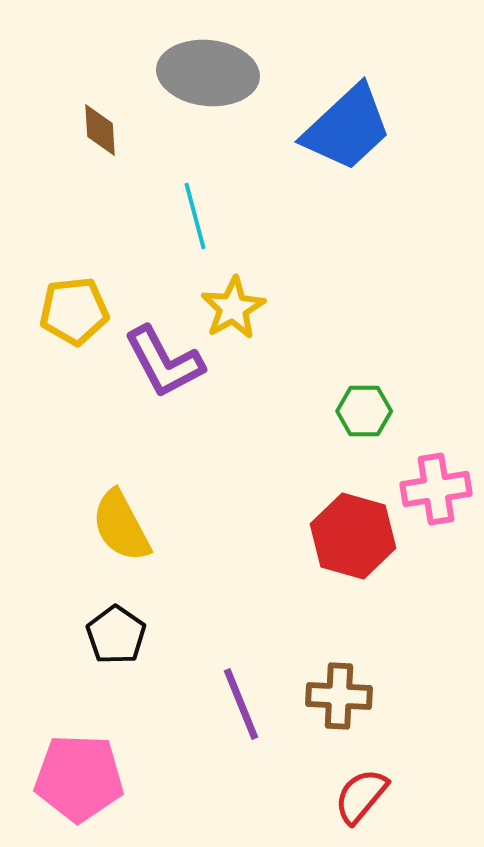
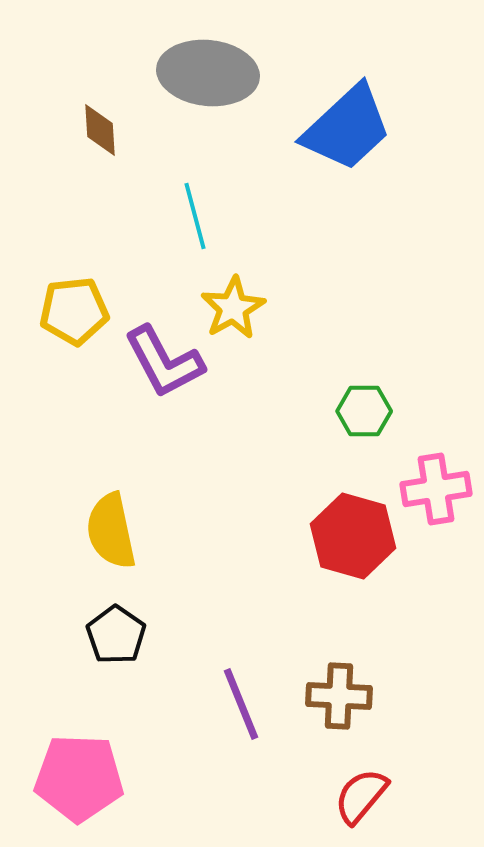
yellow semicircle: moved 10 px left, 5 px down; rotated 16 degrees clockwise
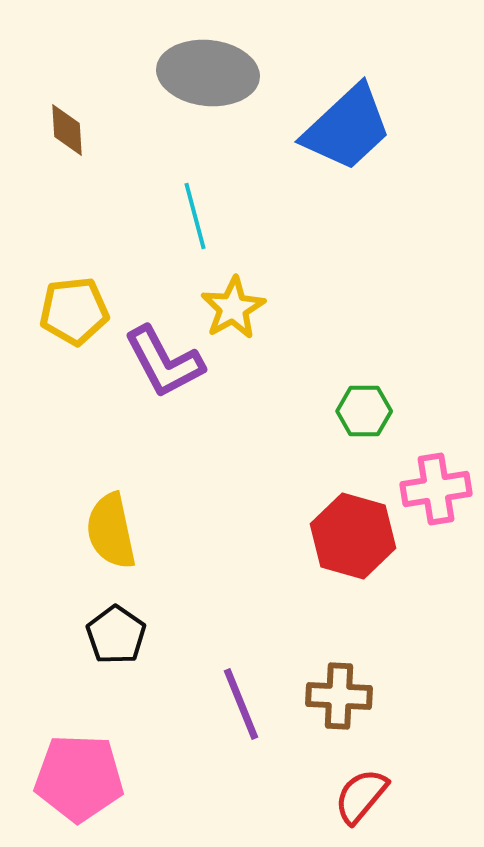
brown diamond: moved 33 px left
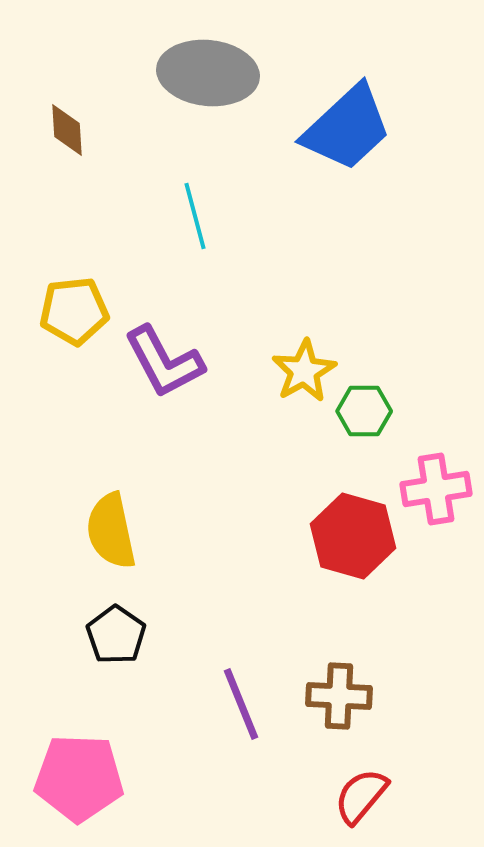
yellow star: moved 71 px right, 63 px down
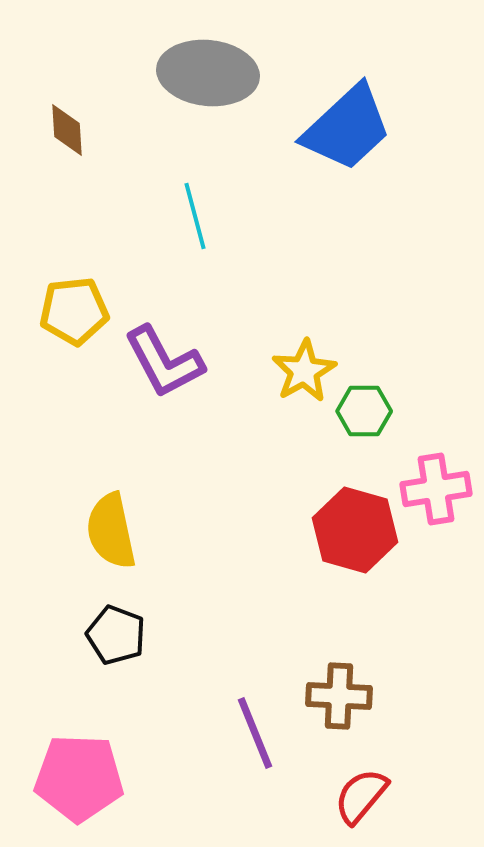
red hexagon: moved 2 px right, 6 px up
black pentagon: rotated 14 degrees counterclockwise
purple line: moved 14 px right, 29 px down
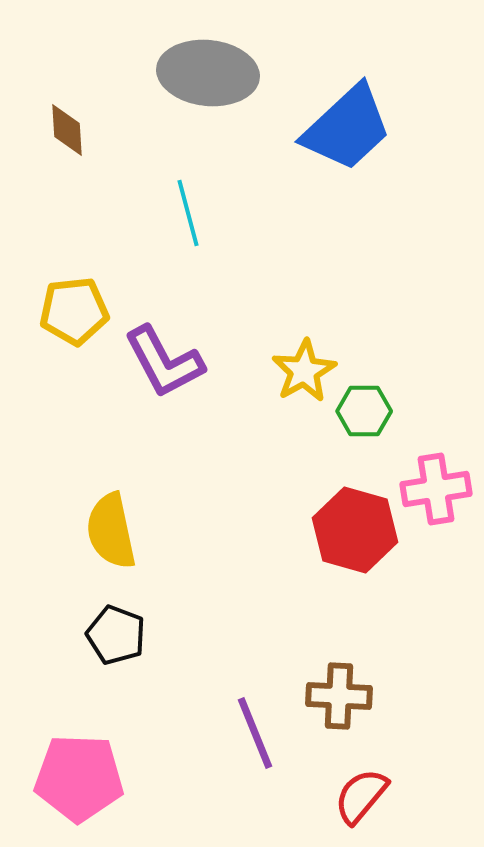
cyan line: moved 7 px left, 3 px up
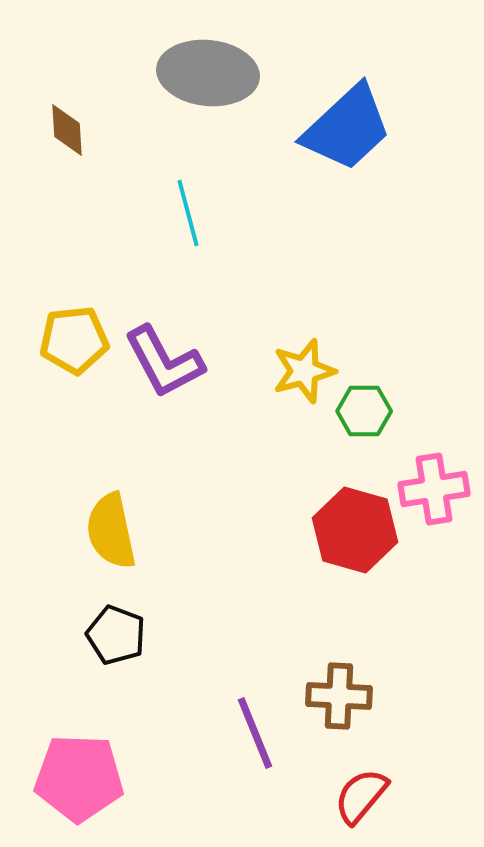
yellow pentagon: moved 29 px down
yellow star: rotated 14 degrees clockwise
pink cross: moved 2 px left
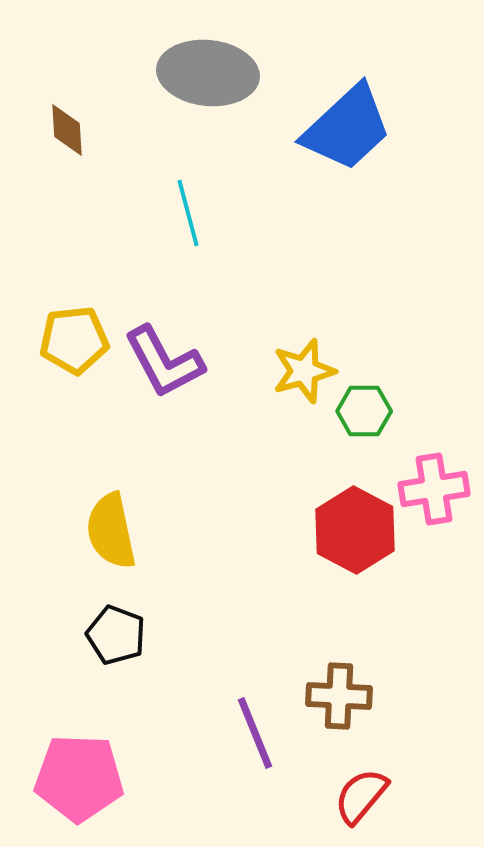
red hexagon: rotated 12 degrees clockwise
